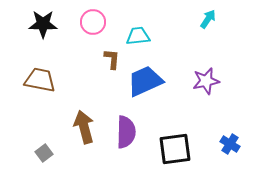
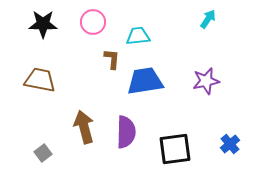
blue trapezoid: rotated 15 degrees clockwise
blue cross: rotated 18 degrees clockwise
gray square: moved 1 px left
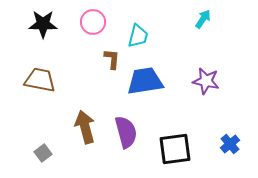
cyan arrow: moved 5 px left
cyan trapezoid: rotated 110 degrees clockwise
purple star: rotated 24 degrees clockwise
brown arrow: moved 1 px right
purple semicircle: rotated 16 degrees counterclockwise
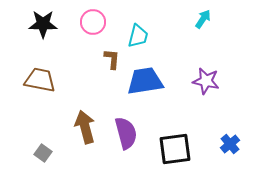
purple semicircle: moved 1 px down
gray square: rotated 18 degrees counterclockwise
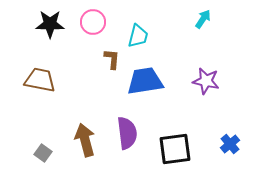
black star: moved 7 px right
brown arrow: moved 13 px down
purple semicircle: moved 1 px right; rotated 8 degrees clockwise
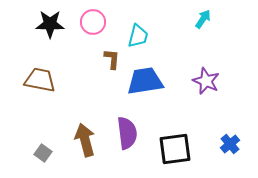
purple star: rotated 12 degrees clockwise
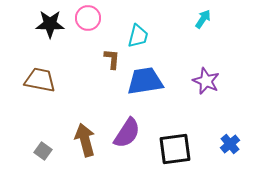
pink circle: moved 5 px left, 4 px up
purple semicircle: rotated 40 degrees clockwise
gray square: moved 2 px up
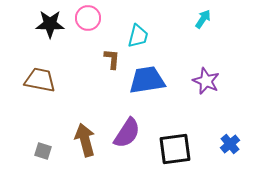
blue trapezoid: moved 2 px right, 1 px up
gray square: rotated 18 degrees counterclockwise
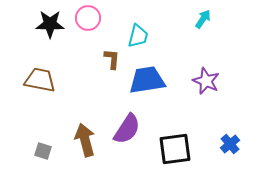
purple semicircle: moved 4 px up
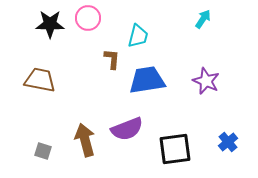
purple semicircle: rotated 36 degrees clockwise
blue cross: moved 2 px left, 2 px up
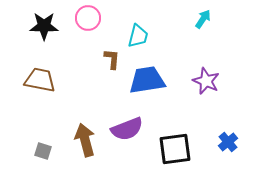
black star: moved 6 px left, 2 px down
